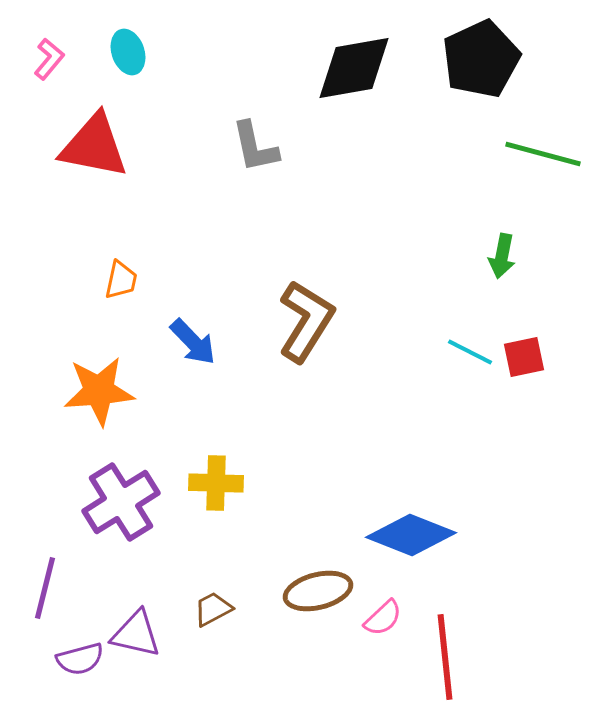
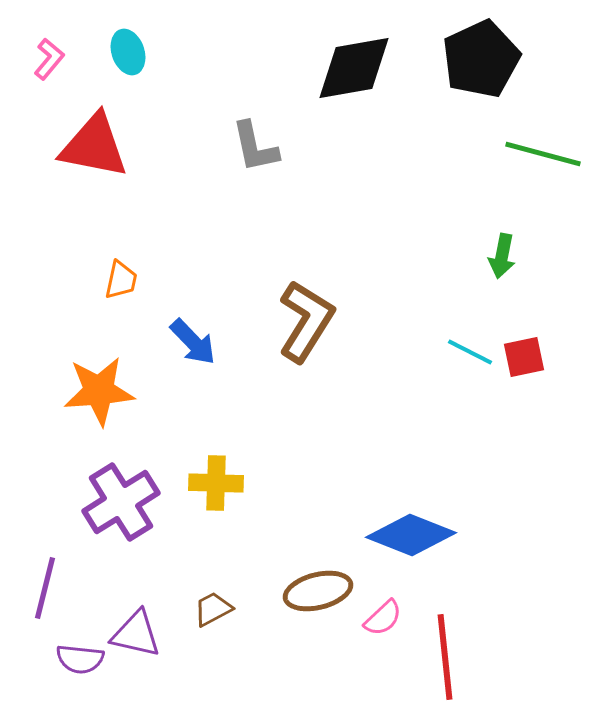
purple semicircle: rotated 21 degrees clockwise
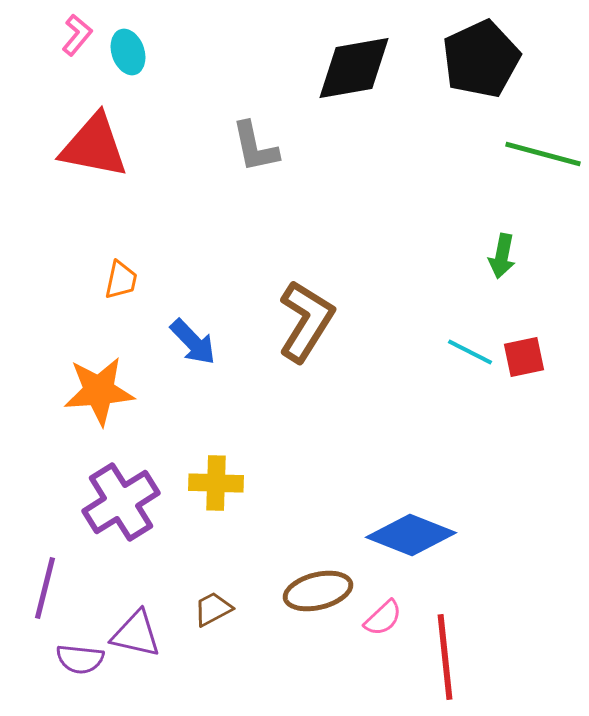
pink L-shape: moved 28 px right, 24 px up
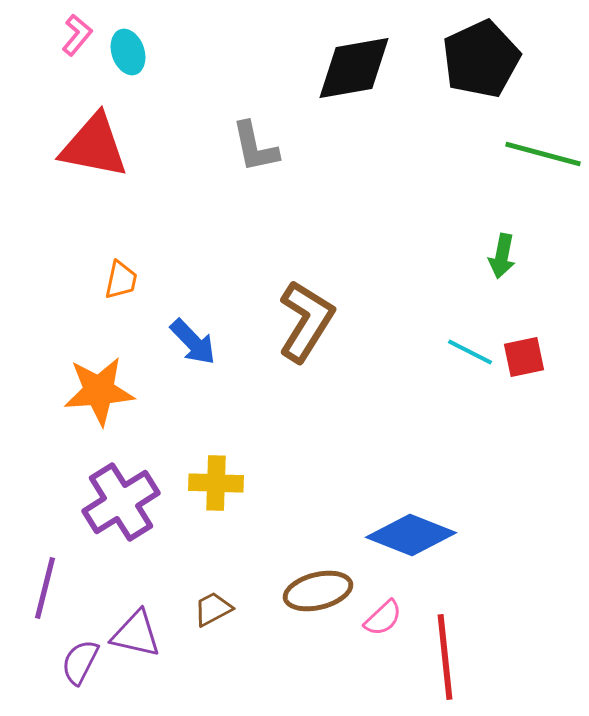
purple semicircle: moved 3 px down; rotated 111 degrees clockwise
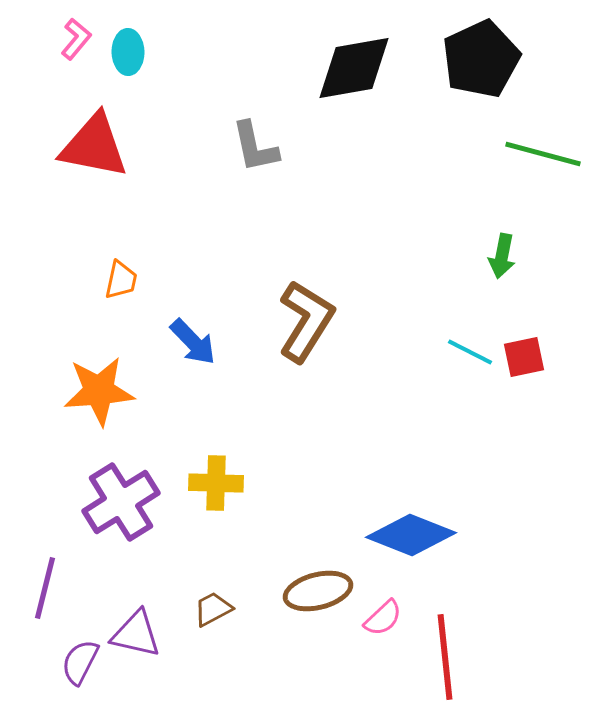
pink L-shape: moved 1 px left, 4 px down
cyan ellipse: rotated 18 degrees clockwise
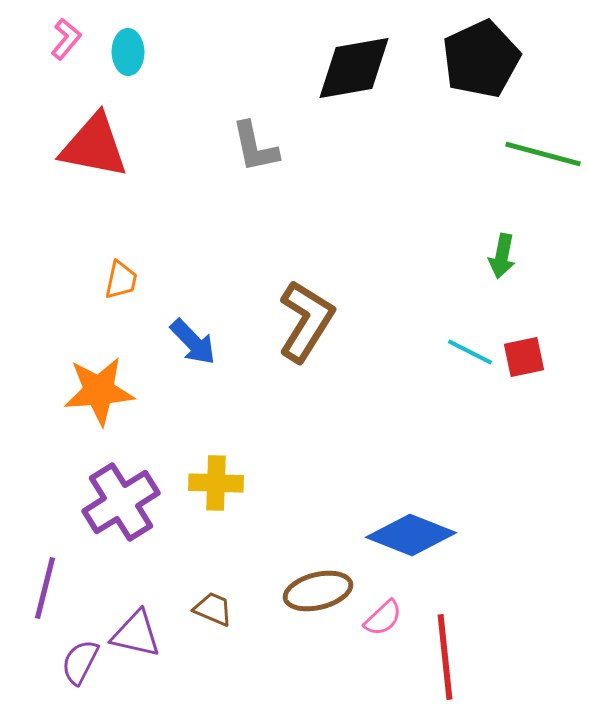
pink L-shape: moved 10 px left
brown trapezoid: rotated 51 degrees clockwise
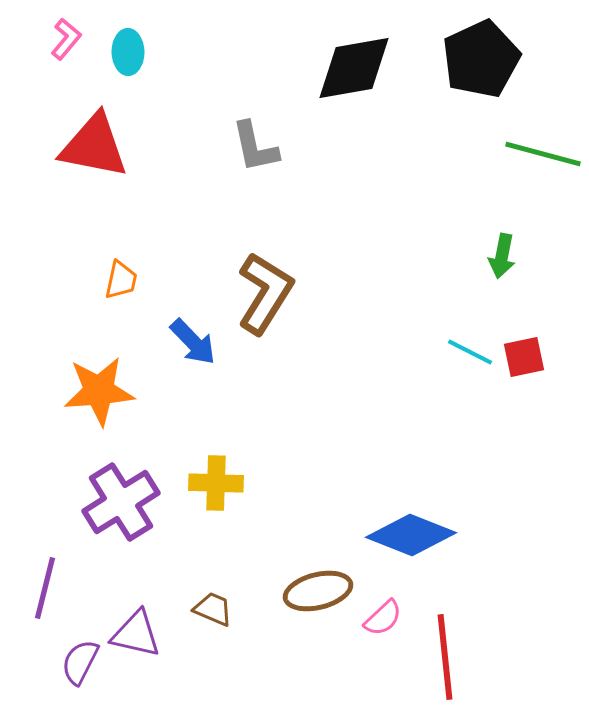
brown L-shape: moved 41 px left, 28 px up
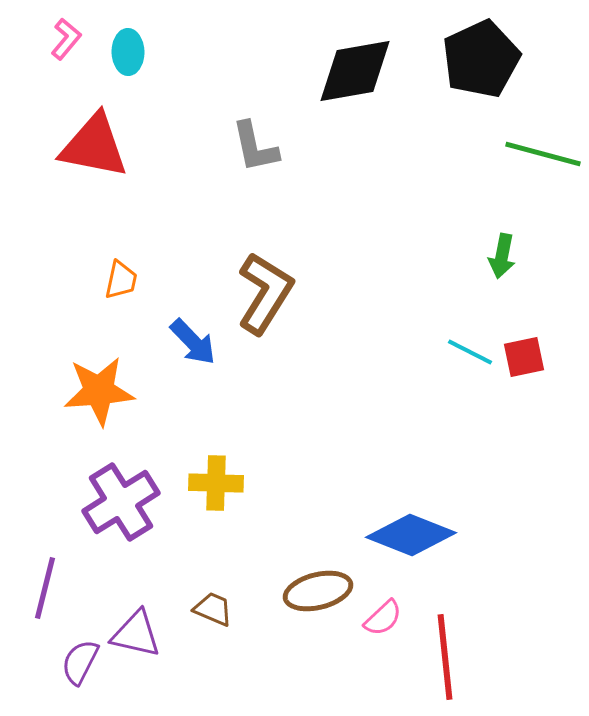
black diamond: moved 1 px right, 3 px down
